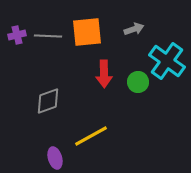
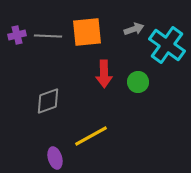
cyan cross: moved 16 px up
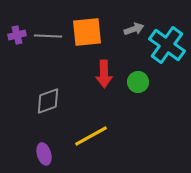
purple ellipse: moved 11 px left, 4 px up
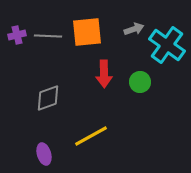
green circle: moved 2 px right
gray diamond: moved 3 px up
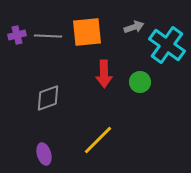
gray arrow: moved 2 px up
yellow line: moved 7 px right, 4 px down; rotated 16 degrees counterclockwise
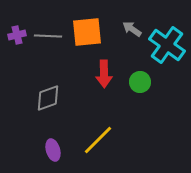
gray arrow: moved 2 px left, 2 px down; rotated 126 degrees counterclockwise
purple ellipse: moved 9 px right, 4 px up
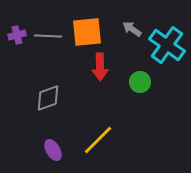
red arrow: moved 4 px left, 7 px up
purple ellipse: rotated 15 degrees counterclockwise
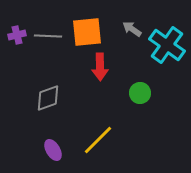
green circle: moved 11 px down
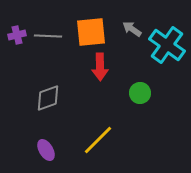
orange square: moved 4 px right
purple ellipse: moved 7 px left
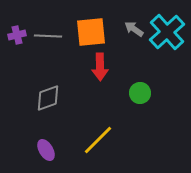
gray arrow: moved 2 px right
cyan cross: moved 13 px up; rotated 12 degrees clockwise
